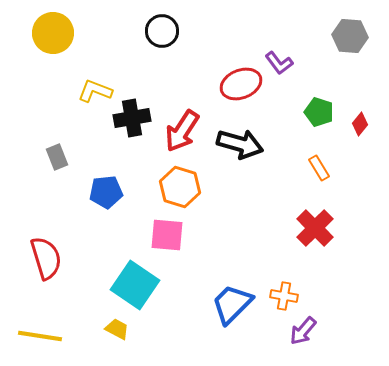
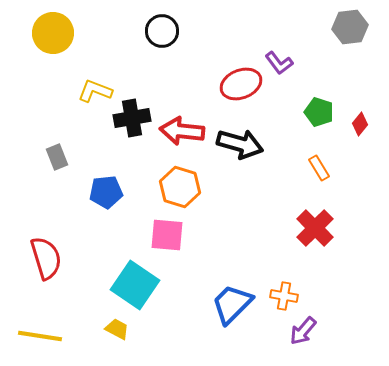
gray hexagon: moved 9 px up; rotated 12 degrees counterclockwise
red arrow: rotated 63 degrees clockwise
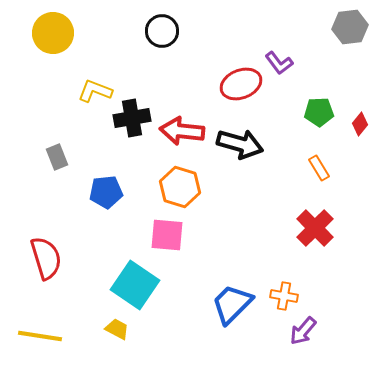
green pentagon: rotated 20 degrees counterclockwise
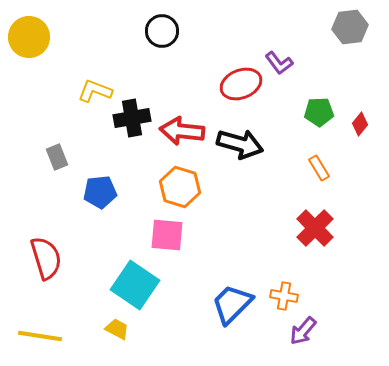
yellow circle: moved 24 px left, 4 px down
blue pentagon: moved 6 px left
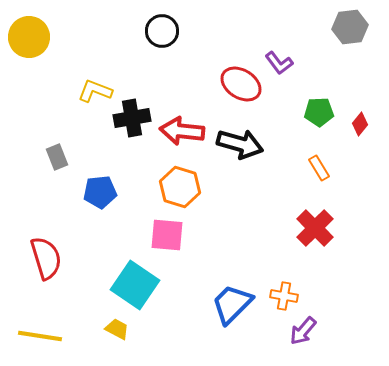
red ellipse: rotated 54 degrees clockwise
